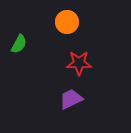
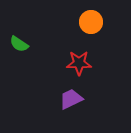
orange circle: moved 24 px right
green semicircle: rotated 96 degrees clockwise
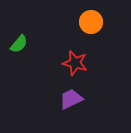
green semicircle: rotated 84 degrees counterclockwise
red star: moved 4 px left; rotated 15 degrees clockwise
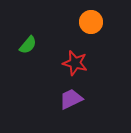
green semicircle: moved 9 px right, 1 px down
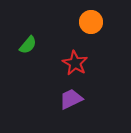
red star: rotated 15 degrees clockwise
